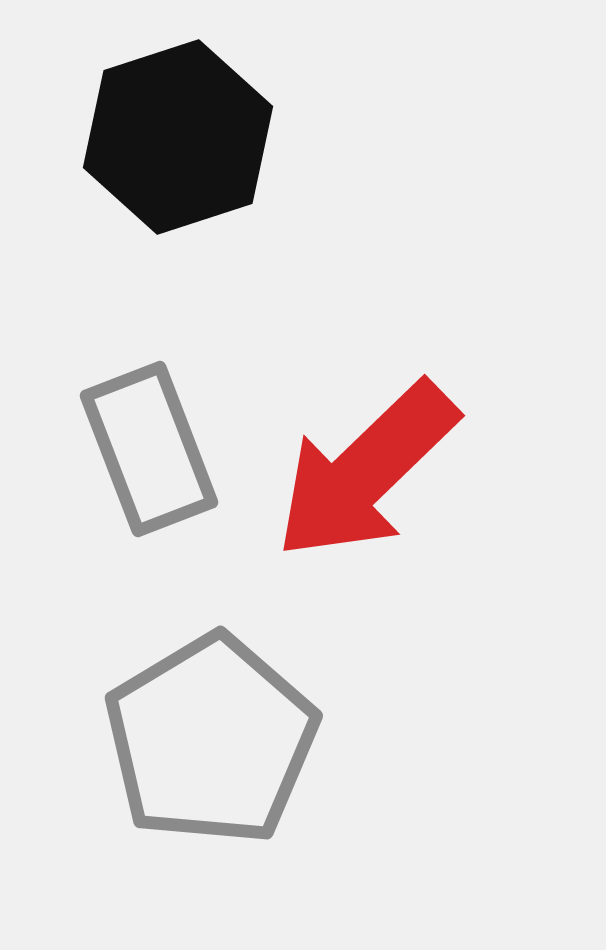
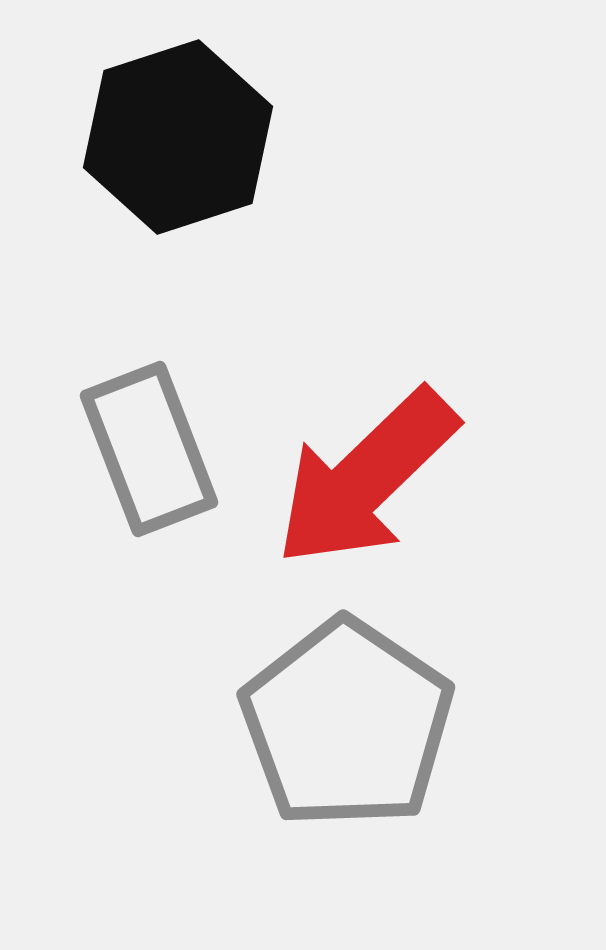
red arrow: moved 7 px down
gray pentagon: moved 136 px right, 16 px up; rotated 7 degrees counterclockwise
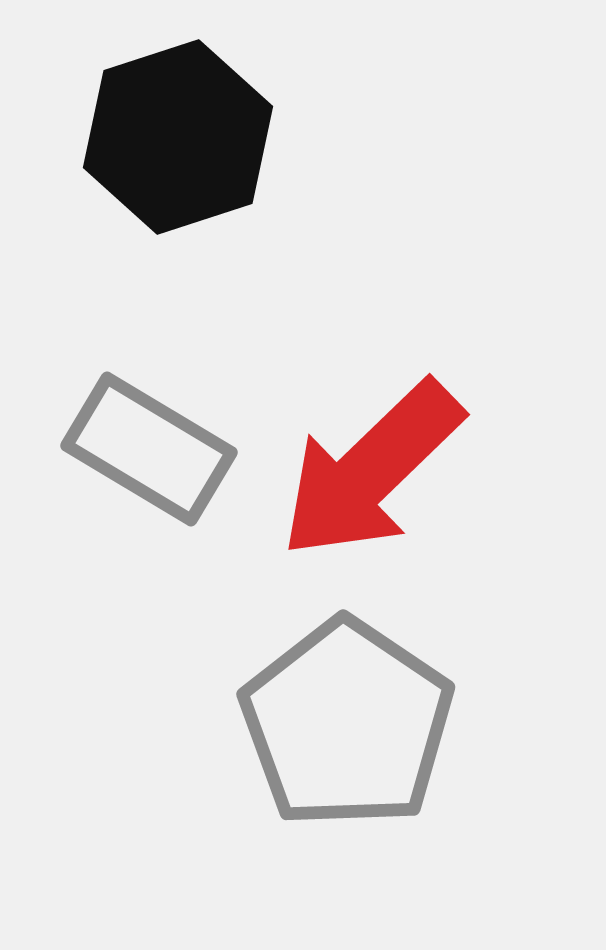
gray rectangle: rotated 38 degrees counterclockwise
red arrow: moved 5 px right, 8 px up
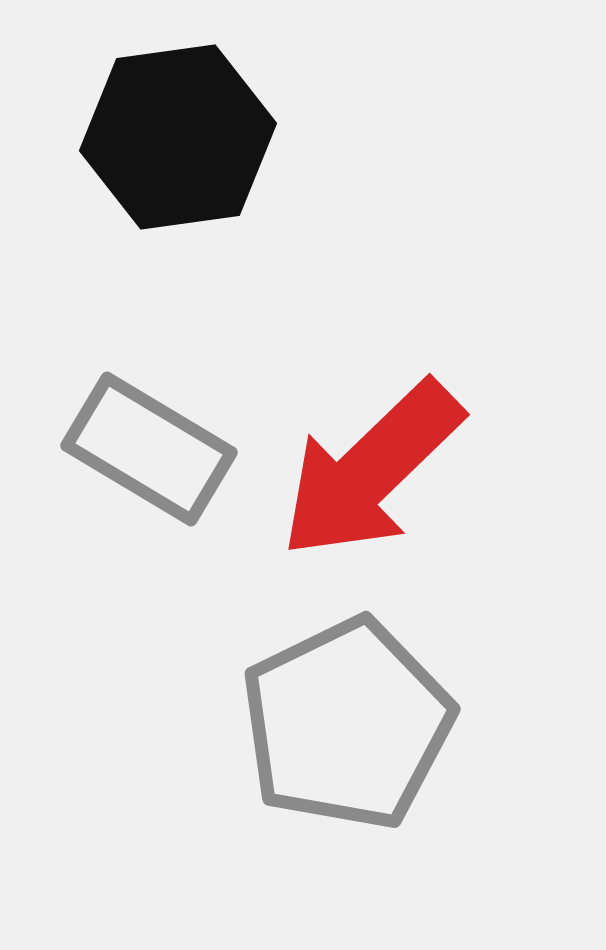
black hexagon: rotated 10 degrees clockwise
gray pentagon: rotated 12 degrees clockwise
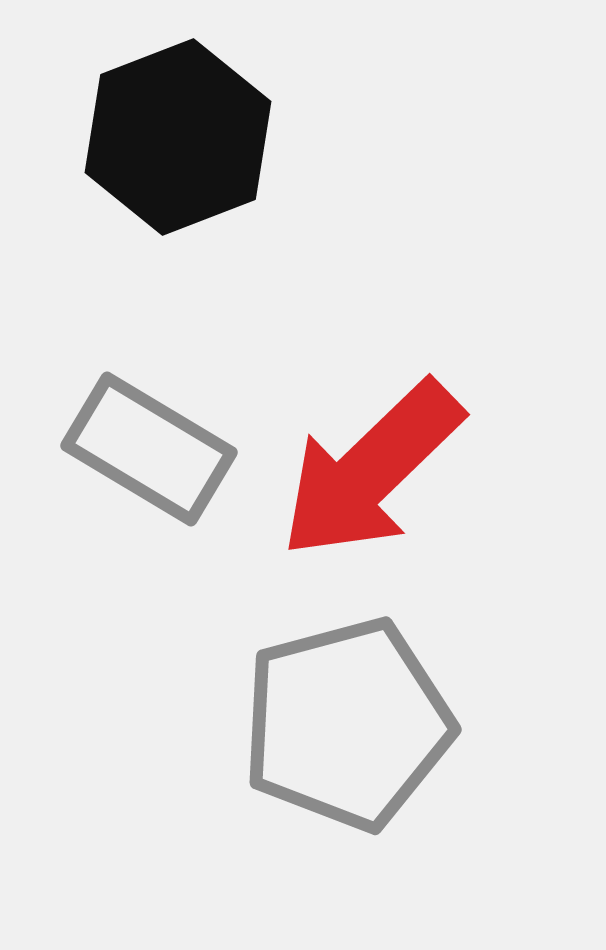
black hexagon: rotated 13 degrees counterclockwise
gray pentagon: rotated 11 degrees clockwise
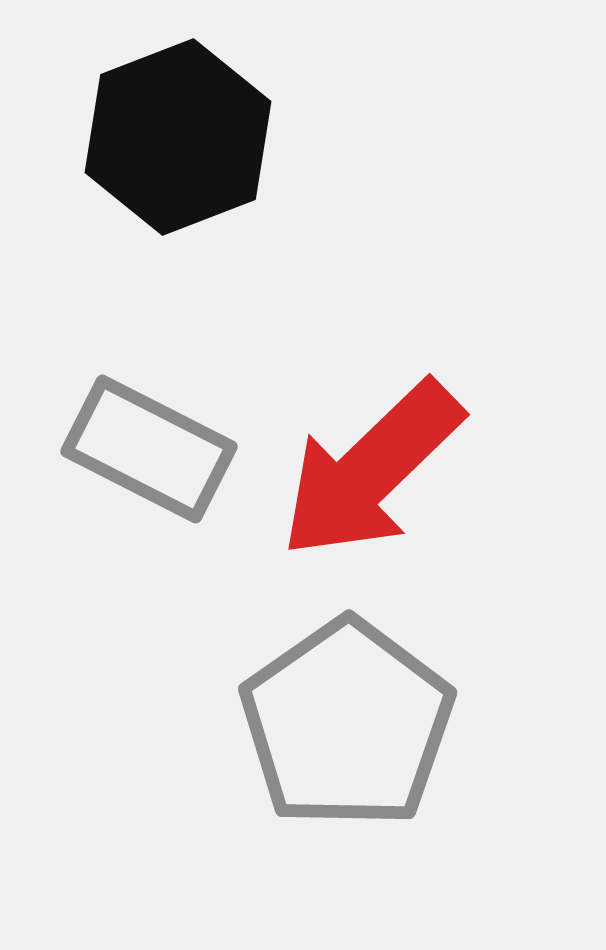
gray rectangle: rotated 4 degrees counterclockwise
gray pentagon: rotated 20 degrees counterclockwise
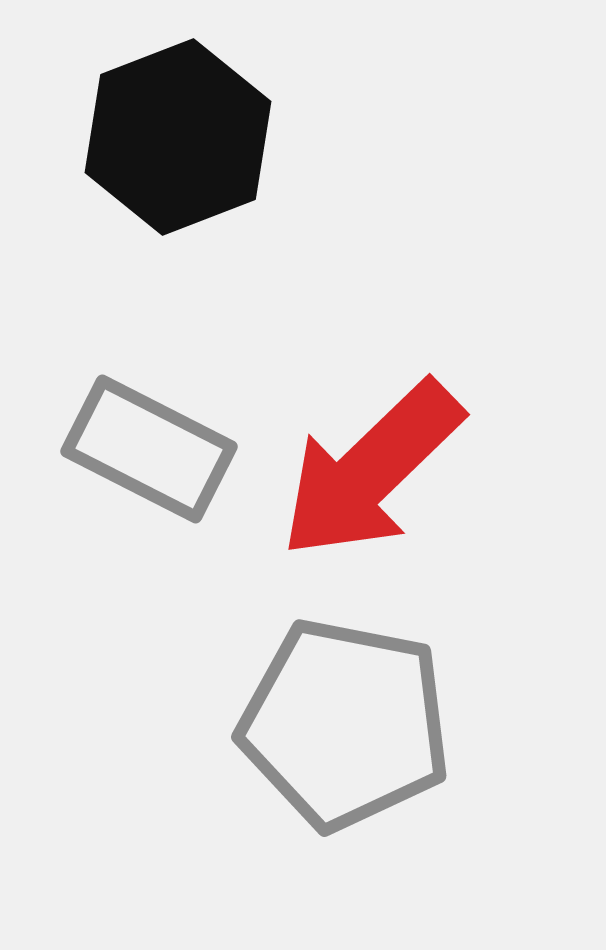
gray pentagon: moved 2 px left; rotated 26 degrees counterclockwise
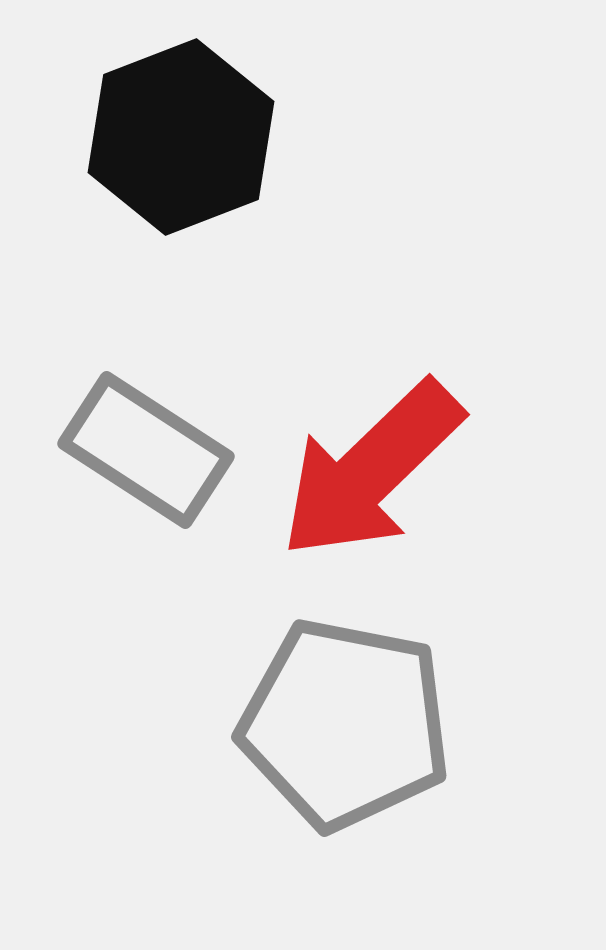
black hexagon: moved 3 px right
gray rectangle: moved 3 px left, 1 px down; rotated 6 degrees clockwise
